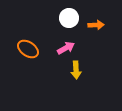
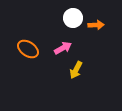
white circle: moved 4 px right
pink arrow: moved 3 px left
yellow arrow: rotated 30 degrees clockwise
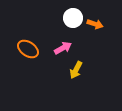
orange arrow: moved 1 px left, 1 px up; rotated 21 degrees clockwise
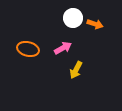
orange ellipse: rotated 20 degrees counterclockwise
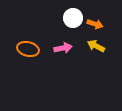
pink arrow: rotated 18 degrees clockwise
yellow arrow: moved 20 px right, 24 px up; rotated 90 degrees clockwise
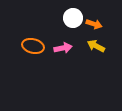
orange arrow: moved 1 px left
orange ellipse: moved 5 px right, 3 px up
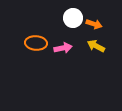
orange ellipse: moved 3 px right, 3 px up; rotated 10 degrees counterclockwise
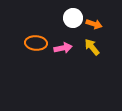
yellow arrow: moved 4 px left, 1 px down; rotated 24 degrees clockwise
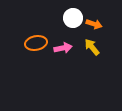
orange ellipse: rotated 15 degrees counterclockwise
